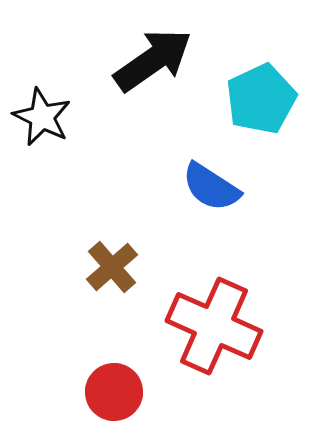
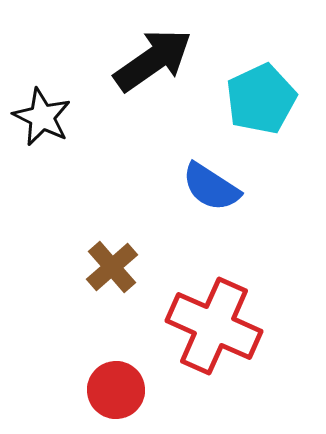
red circle: moved 2 px right, 2 px up
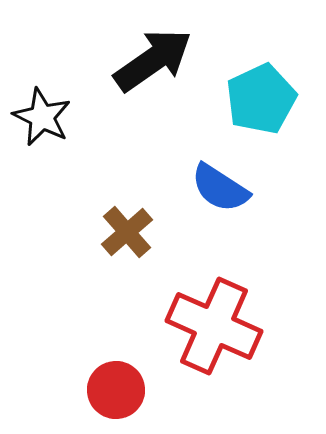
blue semicircle: moved 9 px right, 1 px down
brown cross: moved 15 px right, 35 px up
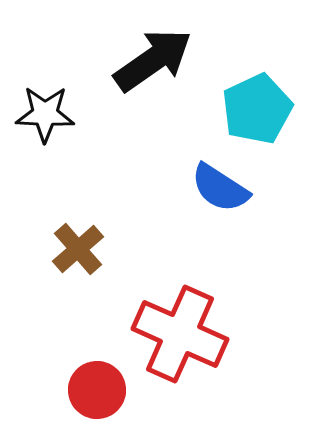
cyan pentagon: moved 4 px left, 10 px down
black star: moved 3 px right, 3 px up; rotated 24 degrees counterclockwise
brown cross: moved 49 px left, 17 px down
red cross: moved 34 px left, 8 px down
red circle: moved 19 px left
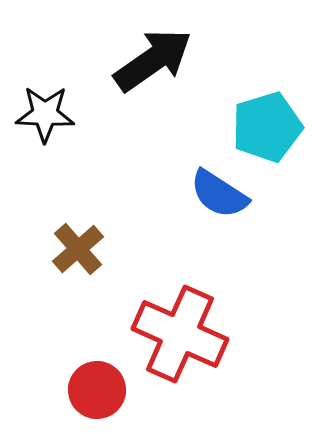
cyan pentagon: moved 10 px right, 18 px down; rotated 8 degrees clockwise
blue semicircle: moved 1 px left, 6 px down
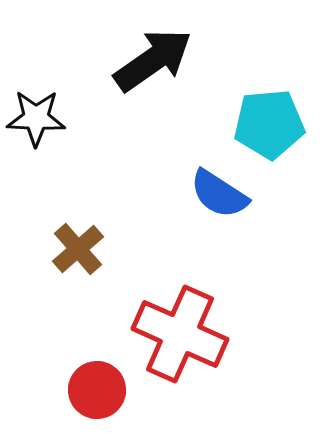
black star: moved 9 px left, 4 px down
cyan pentagon: moved 2 px right, 3 px up; rotated 12 degrees clockwise
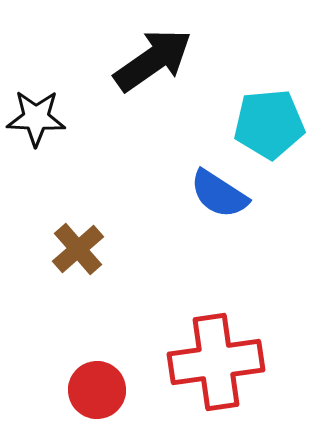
red cross: moved 36 px right, 28 px down; rotated 32 degrees counterclockwise
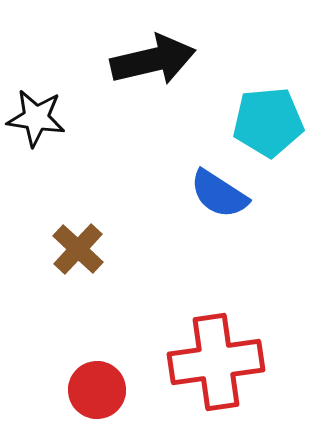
black arrow: rotated 22 degrees clockwise
black star: rotated 6 degrees clockwise
cyan pentagon: moved 1 px left, 2 px up
brown cross: rotated 6 degrees counterclockwise
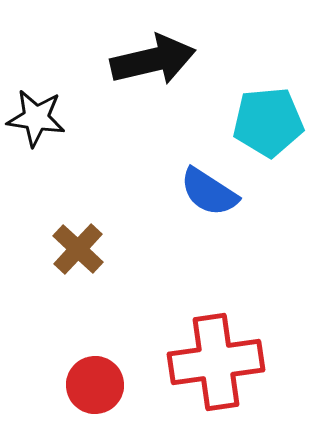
blue semicircle: moved 10 px left, 2 px up
red circle: moved 2 px left, 5 px up
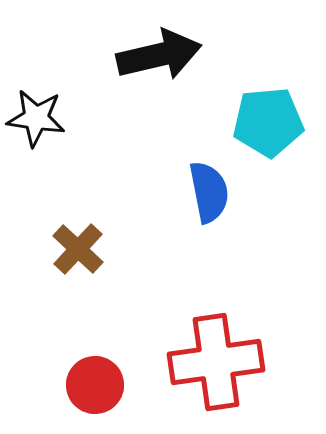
black arrow: moved 6 px right, 5 px up
blue semicircle: rotated 134 degrees counterclockwise
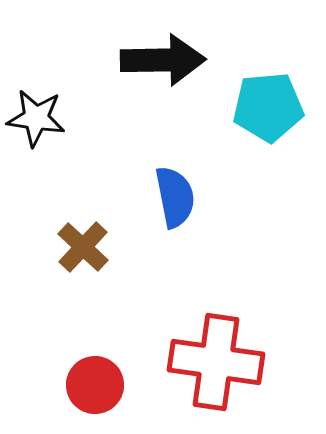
black arrow: moved 4 px right, 5 px down; rotated 12 degrees clockwise
cyan pentagon: moved 15 px up
blue semicircle: moved 34 px left, 5 px down
brown cross: moved 5 px right, 2 px up
red cross: rotated 16 degrees clockwise
